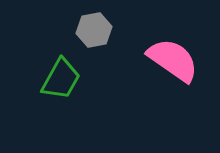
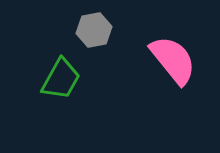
pink semicircle: rotated 16 degrees clockwise
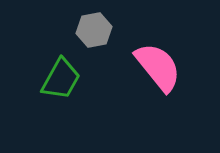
pink semicircle: moved 15 px left, 7 px down
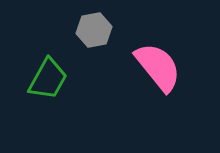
green trapezoid: moved 13 px left
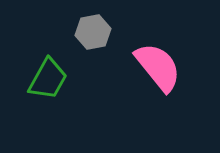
gray hexagon: moved 1 px left, 2 px down
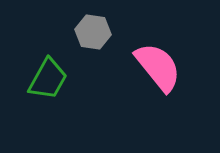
gray hexagon: rotated 20 degrees clockwise
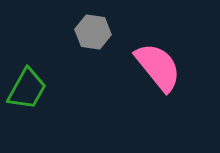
green trapezoid: moved 21 px left, 10 px down
